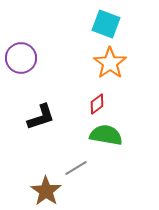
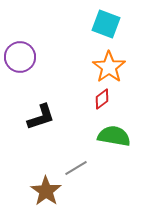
purple circle: moved 1 px left, 1 px up
orange star: moved 1 px left, 4 px down
red diamond: moved 5 px right, 5 px up
green semicircle: moved 8 px right, 1 px down
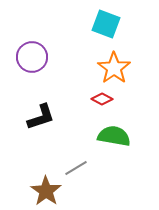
purple circle: moved 12 px right
orange star: moved 5 px right, 1 px down
red diamond: rotated 65 degrees clockwise
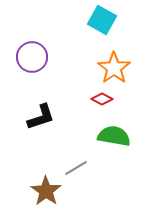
cyan square: moved 4 px left, 4 px up; rotated 8 degrees clockwise
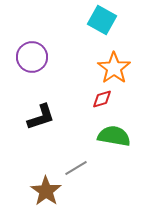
red diamond: rotated 45 degrees counterclockwise
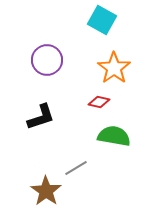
purple circle: moved 15 px right, 3 px down
red diamond: moved 3 px left, 3 px down; rotated 30 degrees clockwise
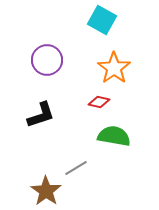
black L-shape: moved 2 px up
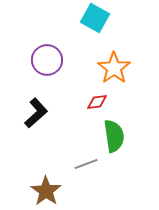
cyan square: moved 7 px left, 2 px up
red diamond: moved 2 px left; rotated 20 degrees counterclockwise
black L-shape: moved 5 px left, 2 px up; rotated 24 degrees counterclockwise
green semicircle: rotated 72 degrees clockwise
gray line: moved 10 px right, 4 px up; rotated 10 degrees clockwise
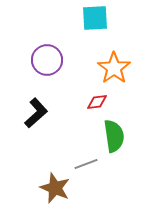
cyan square: rotated 32 degrees counterclockwise
brown star: moved 9 px right, 3 px up; rotated 12 degrees counterclockwise
